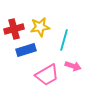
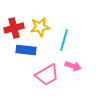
red cross: moved 1 px up
blue rectangle: rotated 24 degrees clockwise
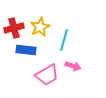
yellow star: rotated 18 degrees counterclockwise
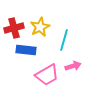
pink arrow: rotated 35 degrees counterclockwise
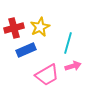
cyan line: moved 4 px right, 3 px down
blue rectangle: rotated 30 degrees counterclockwise
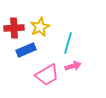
red cross: rotated 12 degrees clockwise
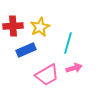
red cross: moved 1 px left, 2 px up
pink arrow: moved 1 px right, 2 px down
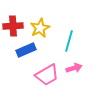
yellow star: moved 1 px down
cyan line: moved 1 px right, 2 px up
